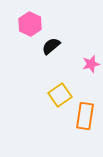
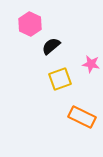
pink star: rotated 24 degrees clockwise
yellow square: moved 16 px up; rotated 15 degrees clockwise
orange rectangle: moved 3 px left, 1 px down; rotated 72 degrees counterclockwise
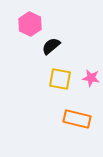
pink star: moved 14 px down
yellow square: rotated 30 degrees clockwise
orange rectangle: moved 5 px left, 2 px down; rotated 12 degrees counterclockwise
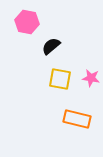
pink hexagon: moved 3 px left, 2 px up; rotated 15 degrees counterclockwise
